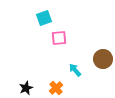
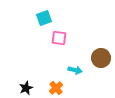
pink square: rotated 14 degrees clockwise
brown circle: moved 2 px left, 1 px up
cyan arrow: rotated 144 degrees clockwise
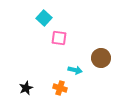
cyan square: rotated 28 degrees counterclockwise
orange cross: moved 4 px right; rotated 32 degrees counterclockwise
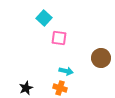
cyan arrow: moved 9 px left, 1 px down
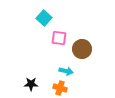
brown circle: moved 19 px left, 9 px up
black star: moved 5 px right, 4 px up; rotated 24 degrees clockwise
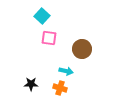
cyan square: moved 2 px left, 2 px up
pink square: moved 10 px left
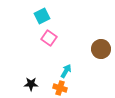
cyan square: rotated 21 degrees clockwise
pink square: rotated 28 degrees clockwise
brown circle: moved 19 px right
cyan arrow: rotated 72 degrees counterclockwise
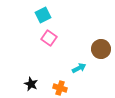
cyan square: moved 1 px right, 1 px up
cyan arrow: moved 13 px right, 3 px up; rotated 32 degrees clockwise
black star: rotated 24 degrees clockwise
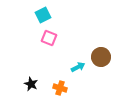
pink square: rotated 14 degrees counterclockwise
brown circle: moved 8 px down
cyan arrow: moved 1 px left, 1 px up
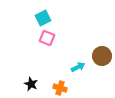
cyan square: moved 3 px down
pink square: moved 2 px left
brown circle: moved 1 px right, 1 px up
